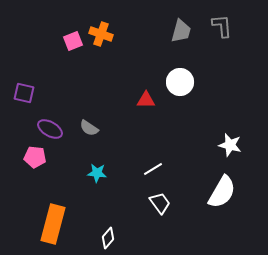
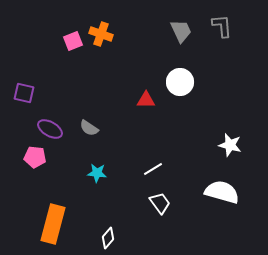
gray trapezoid: rotated 40 degrees counterclockwise
white semicircle: rotated 104 degrees counterclockwise
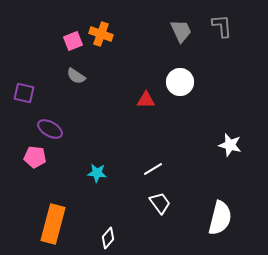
gray semicircle: moved 13 px left, 52 px up
white semicircle: moved 2 px left, 26 px down; rotated 88 degrees clockwise
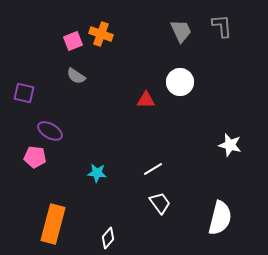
purple ellipse: moved 2 px down
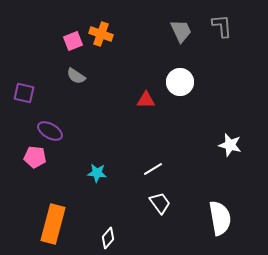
white semicircle: rotated 24 degrees counterclockwise
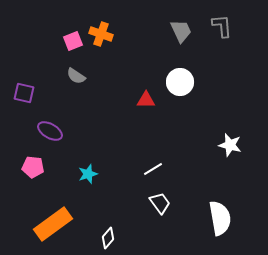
pink pentagon: moved 2 px left, 10 px down
cyan star: moved 9 px left, 1 px down; rotated 24 degrees counterclockwise
orange rectangle: rotated 39 degrees clockwise
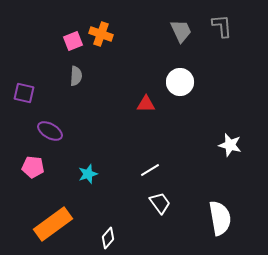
gray semicircle: rotated 120 degrees counterclockwise
red triangle: moved 4 px down
white line: moved 3 px left, 1 px down
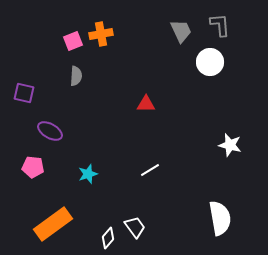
gray L-shape: moved 2 px left, 1 px up
orange cross: rotated 30 degrees counterclockwise
white circle: moved 30 px right, 20 px up
white trapezoid: moved 25 px left, 24 px down
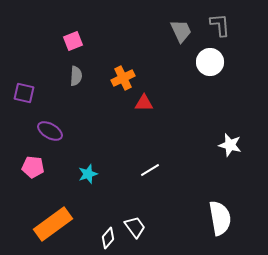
orange cross: moved 22 px right, 44 px down; rotated 15 degrees counterclockwise
red triangle: moved 2 px left, 1 px up
